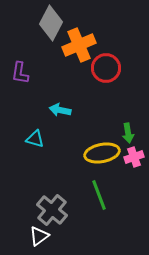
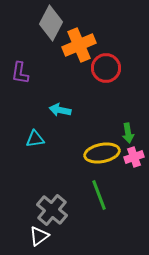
cyan triangle: rotated 24 degrees counterclockwise
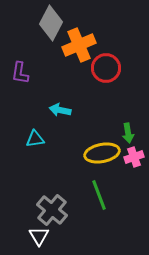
white triangle: rotated 25 degrees counterclockwise
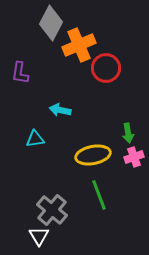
yellow ellipse: moved 9 px left, 2 px down
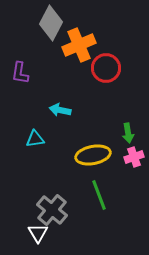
white triangle: moved 1 px left, 3 px up
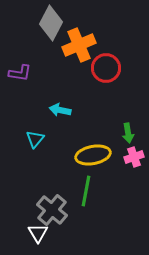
purple L-shape: rotated 90 degrees counterclockwise
cyan triangle: rotated 42 degrees counterclockwise
green line: moved 13 px left, 4 px up; rotated 32 degrees clockwise
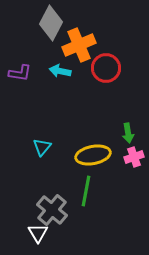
cyan arrow: moved 39 px up
cyan triangle: moved 7 px right, 8 px down
